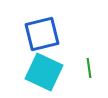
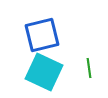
blue square: moved 1 px down
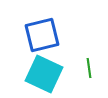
cyan square: moved 2 px down
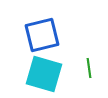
cyan square: rotated 9 degrees counterclockwise
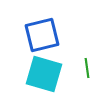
green line: moved 2 px left
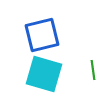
green line: moved 6 px right, 2 px down
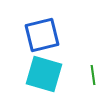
green line: moved 5 px down
